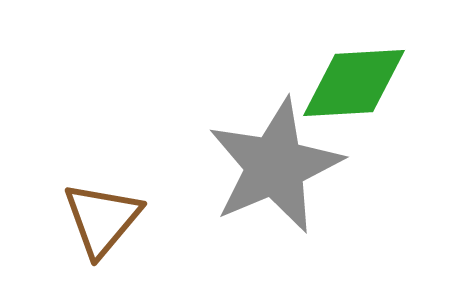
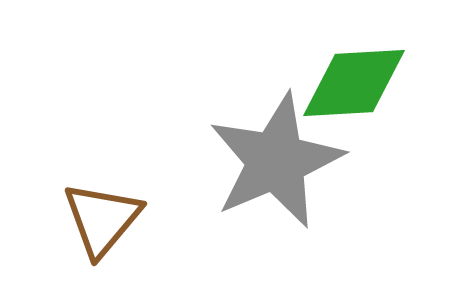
gray star: moved 1 px right, 5 px up
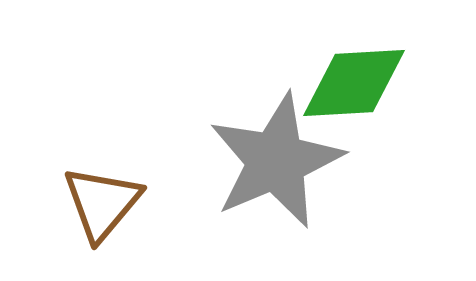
brown triangle: moved 16 px up
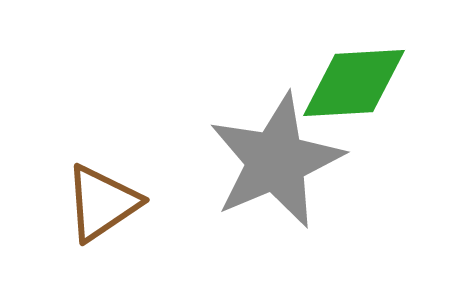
brown triangle: rotated 16 degrees clockwise
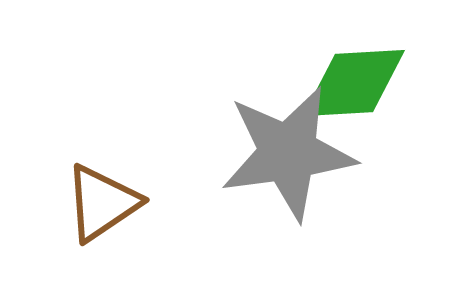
gray star: moved 12 px right, 8 px up; rotated 15 degrees clockwise
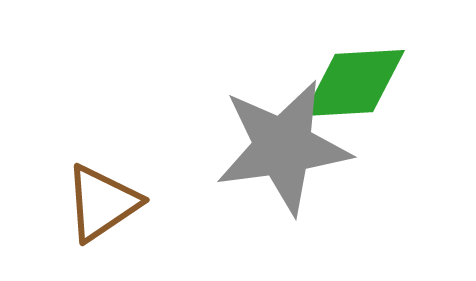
gray star: moved 5 px left, 6 px up
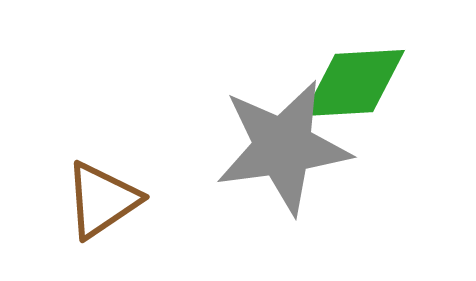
brown triangle: moved 3 px up
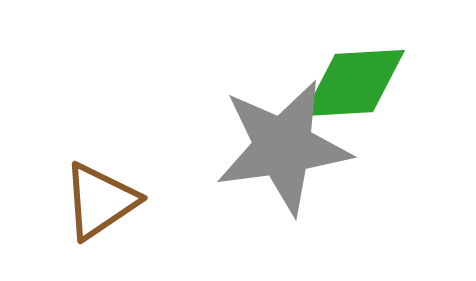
brown triangle: moved 2 px left, 1 px down
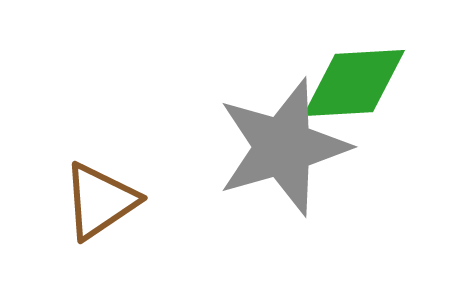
gray star: rotated 8 degrees counterclockwise
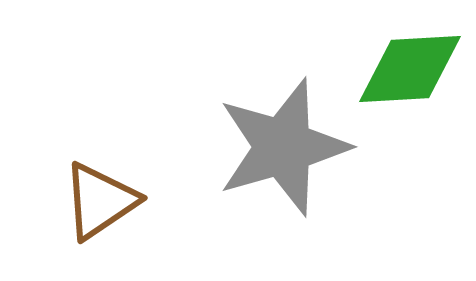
green diamond: moved 56 px right, 14 px up
